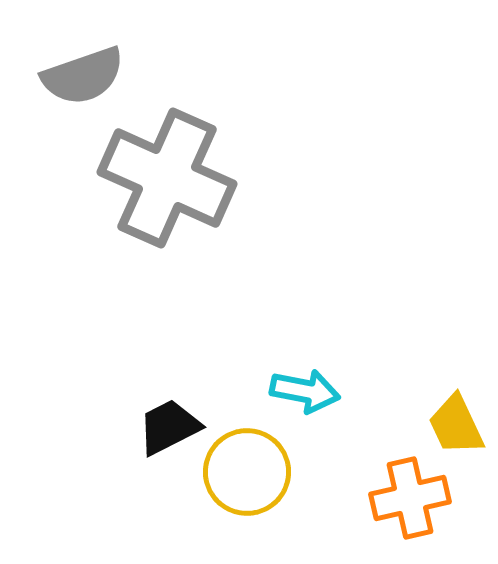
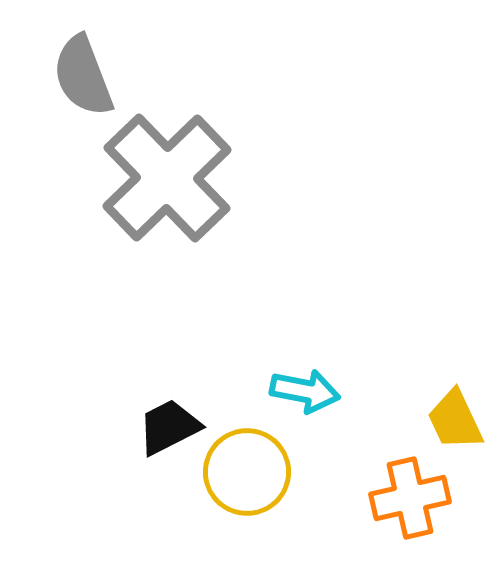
gray semicircle: rotated 88 degrees clockwise
gray cross: rotated 22 degrees clockwise
yellow trapezoid: moved 1 px left, 5 px up
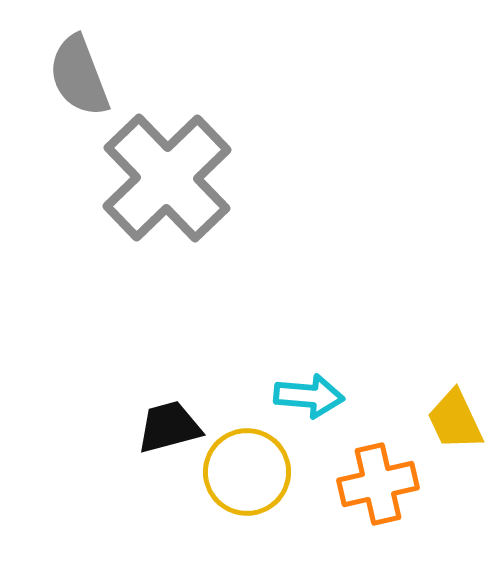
gray semicircle: moved 4 px left
cyan arrow: moved 4 px right, 5 px down; rotated 6 degrees counterclockwise
black trapezoid: rotated 12 degrees clockwise
orange cross: moved 32 px left, 14 px up
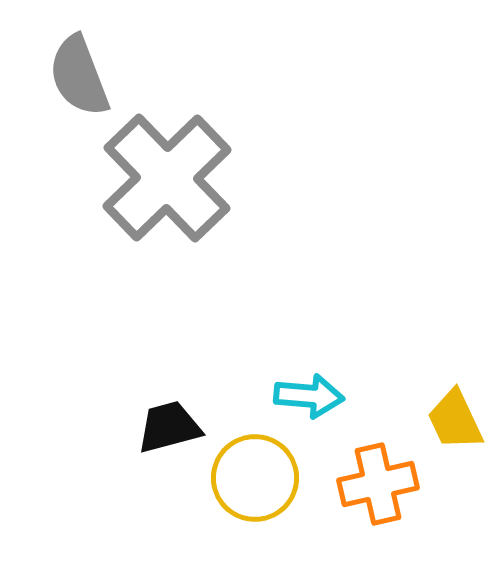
yellow circle: moved 8 px right, 6 px down
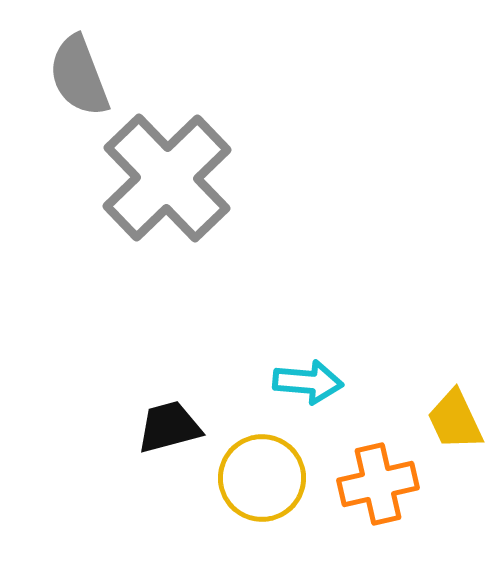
cyan arrow: moved 1 px left, 14 px up
yellow circle: moved 7 px right
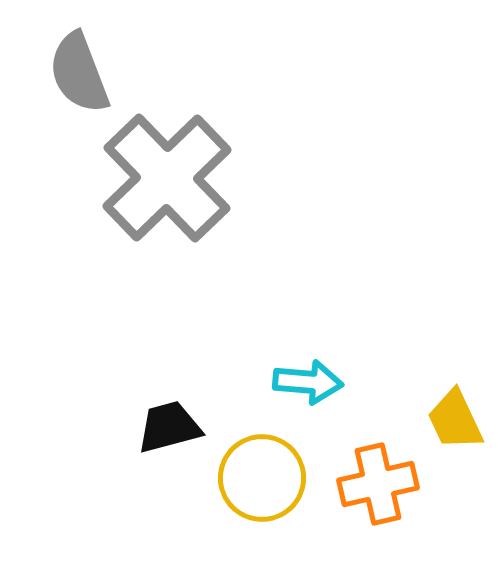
gray semicircle: moved 3 px up
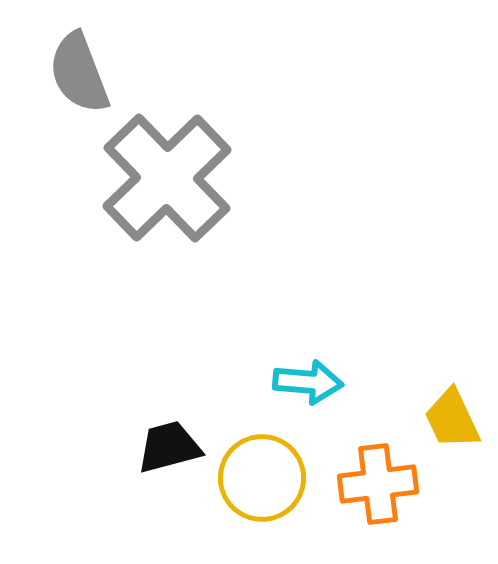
yellow trapezoid: moved 3 px left, 1 px up
black trapezoid: moved 20 px down
orange cross: rotated 6 degrees clockwise
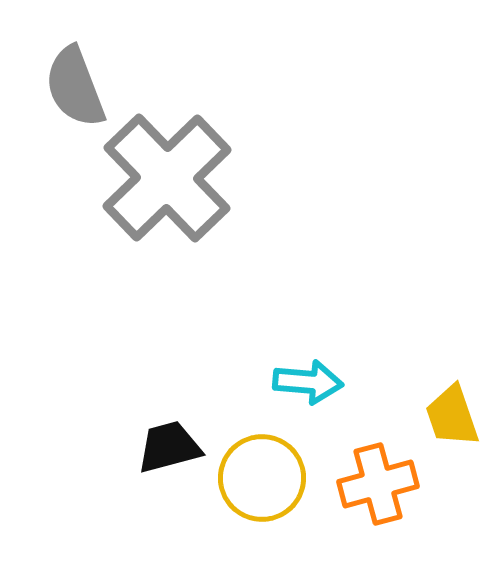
gray semicircle: moved 4 px left, 14 px down
yellow trapezoid: moved 3 px up; rotated 6 degrees clockwise
orange cross: rotated 8 degrees counterclockwise
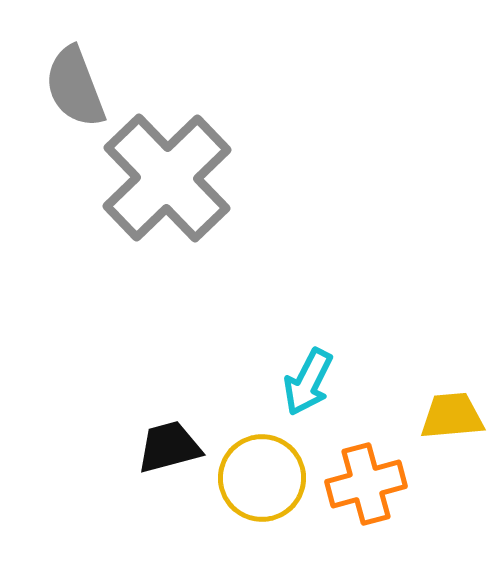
cyan arrow: rotated 112 degrees clockwise
yellow trapezoid: rotated 104 degrees clockwise
orange cross: moved 12 px left
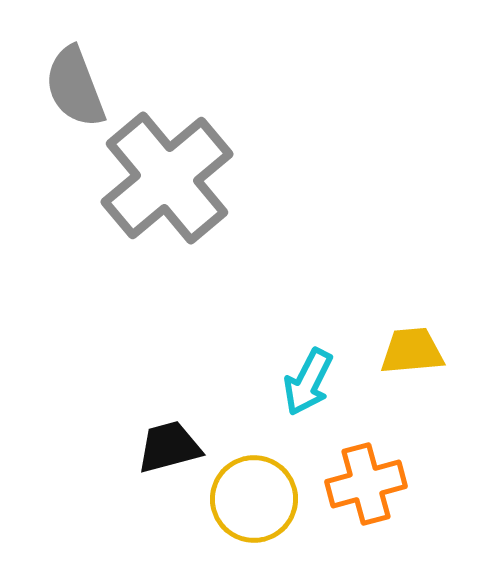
gray cross: rotated 4 degrees clockwise
yellow trapezoid: moved 40 px left, 65 px up
yellow circle: moved 8 px left, 21 px down
